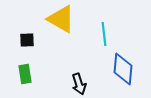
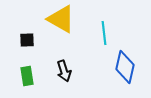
cyan line: moved 1 px up
blue diamond: moved 2 px right, 2 px up; rotated 8 degrees clockwise
green rectangle: moved 2 px right, 2 px down
black arrow: moved 15 px left, 13 px up
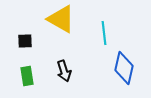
black square: moved 2 px left, 1 px down
blue diamond: moved 1 px left, 1 px down
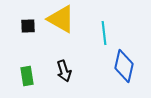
black square: moved 3 px right, 15 px up
blue diamond: moved 2 px up
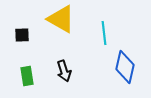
black square: moved 6 px left, 9 px down
blue diamond: moved 1 px right, 1 px down
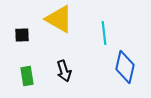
yellow triangle: moved 2 px left
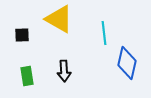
blue diamond: moved 2 px right, 4 px up
black arrow: rotated 15 degrees clockwise
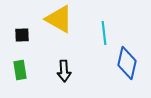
green rectangle: moved 7 px left, 6 px up
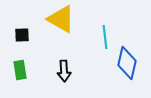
yellow triangle: moved 2 px right
cyan line: moved 1 px right, 4 px down
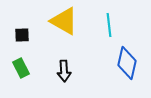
yellow triangle: moved 3 px right, 2 px down
cyan line: moved 4 px right, 12 px up
green rectangle: moved 1 px right, 2 px up; rotated 18 degrees counterclockwise
